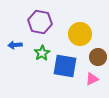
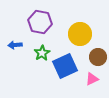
blue square: rotated 35 degrees counterclockwise
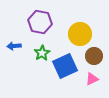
blue arrow: moved 1 px left, 1 px down
brown circle: moved 4 px left, 1 px up
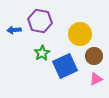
purple hexagon: moved 1 px up
blue arrow: moved 16 px up
pink triangle: moved 4 px right
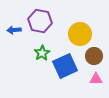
pink triangle: rotated 24 degrees clockwise
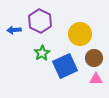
purple hexagon: rotated 15 degrees clockwise
brown circle: moved 2 px down
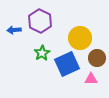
yellow circle: moved 4 px down
brown circle: moved 3 px right
blue square: moved 2 px right, 2 px up
pink triangle: moved 5 px left
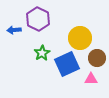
purple hexagon: moved 2 px left, 2 px up
